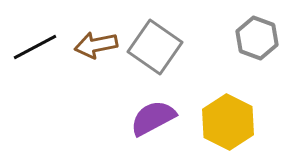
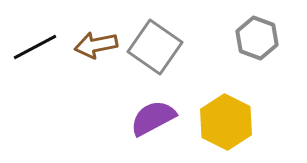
yellow hexagon: moved 2 px left
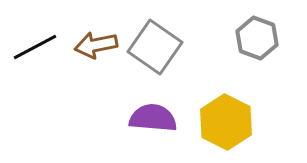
purple semicircle: rotated 33 degrees clockwise
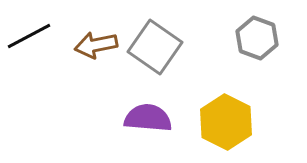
black line: moved 6 px left, 11 px up
purple semicircle: moved 5 px left
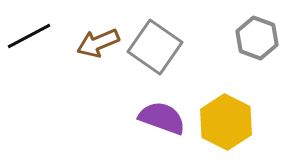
brown arrow: moved 2 px right, 2 px up; rotated 12 degrees counterclockwise
purple semicircle: moved 14 px right; rotated 15 degrees clockwise
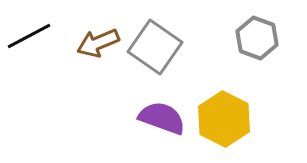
yellow hexagon: moved 2 px left, 3 px up
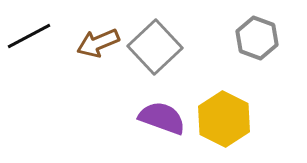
gray square: rotated 12 degrees clockwise
